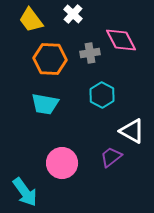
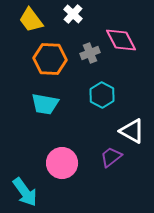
gray cross: rotated 12 degrees counterclockwise
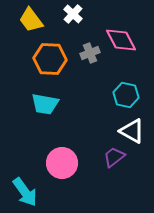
cyan hexagon: moved 24 px right; rotated 15 degrees counterclockwise
purple trapezoid: moved 3 px right
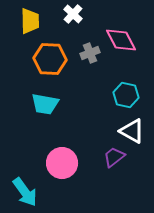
yellow trapezoid: moved 1 px left, 1 px down; rotated 144 degrees counterclockwise
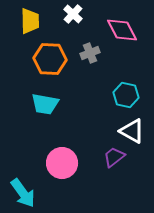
pink diamond: moved 1 px right, 10 px up
cyan arrow: moved 2 px left, 1 px down
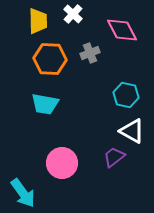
yellow trapezoid: moved 8 px right
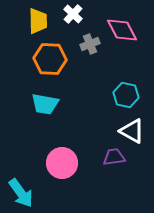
gray cross: moved 9 px up
purple trapezoid: rotated 30 degrees clockwise
cyan arrow: moved 2 px left
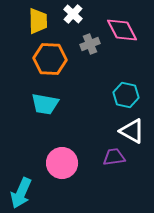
cyan arrow: rotated 60 degrees clockwise
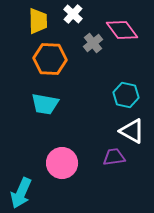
pink diamond: rotated 8 degrees counterclockwise
gray cross: moved 3 px right, 1 px up; rotated 18 degrees counterclockwise
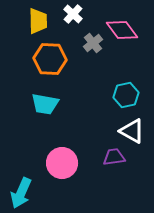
cyan hexagon: rotated 25 degrees counterclockwise
